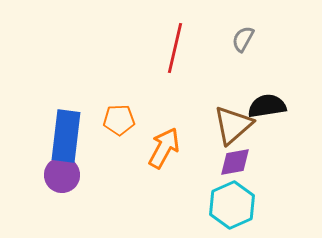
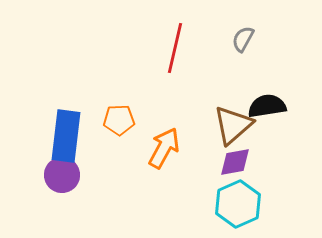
cyan hexagon: moved 6 px right, 1 px up
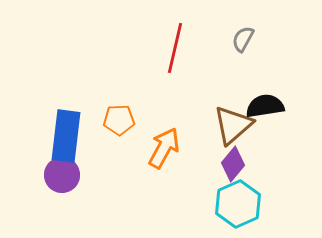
black semicircle: moved 2 px left
purple diamond: moved 2 px left, 2 px down; rotated 40 degrees counterclockwise
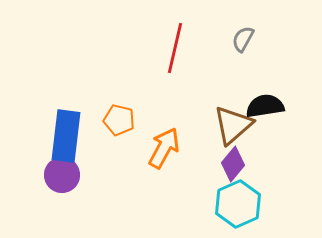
orange pentagon: rotated 16 degrees clockwise
